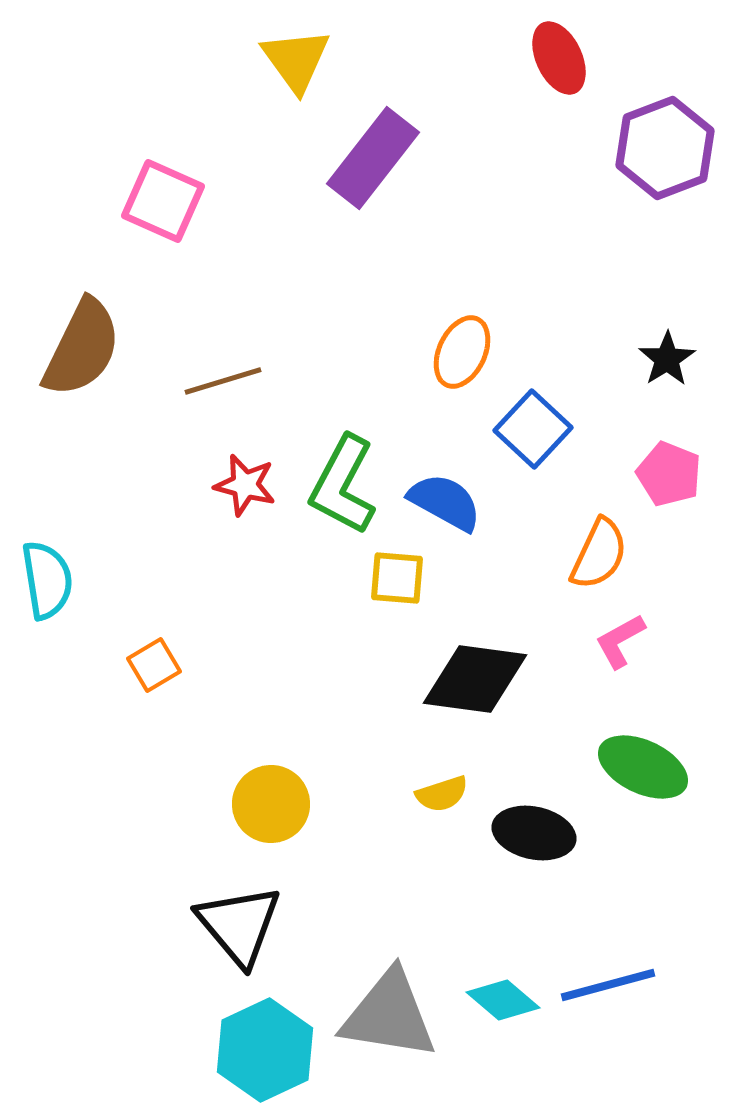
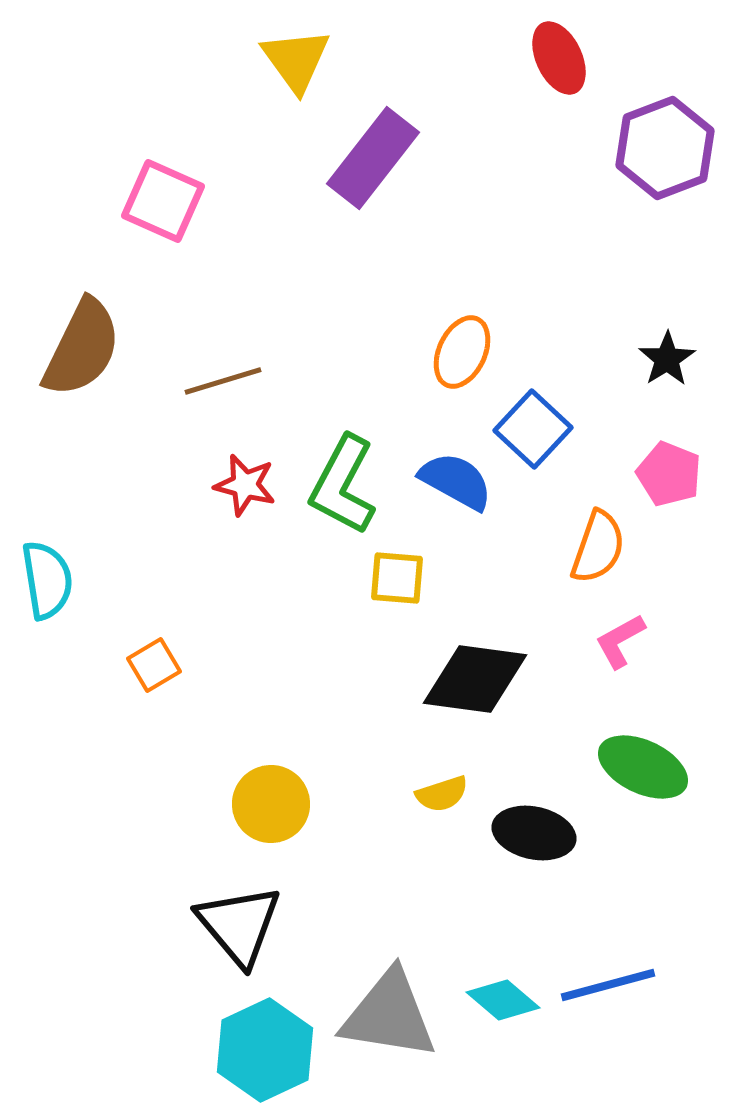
blue semicircle: moved 11 px right, 21 px up
orange semicircle: moved 1 px left, 7 px up; rotated 6 degrees counterclockwise
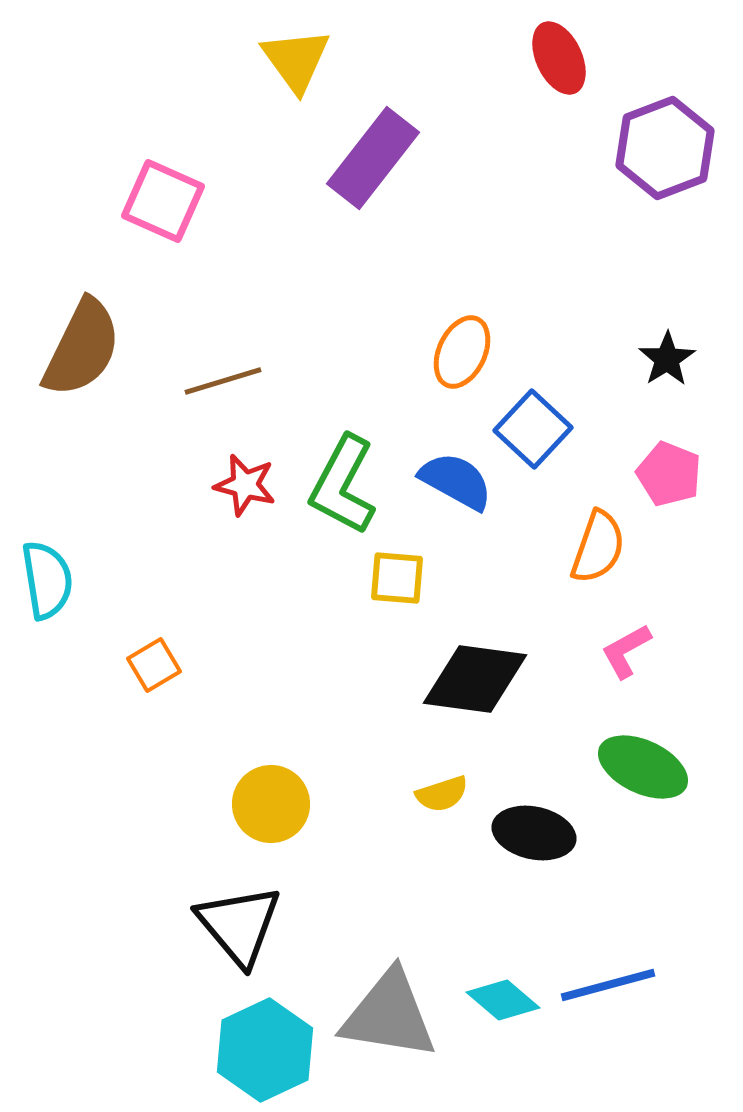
pink L-shape: moved 6 px right, 10 px down
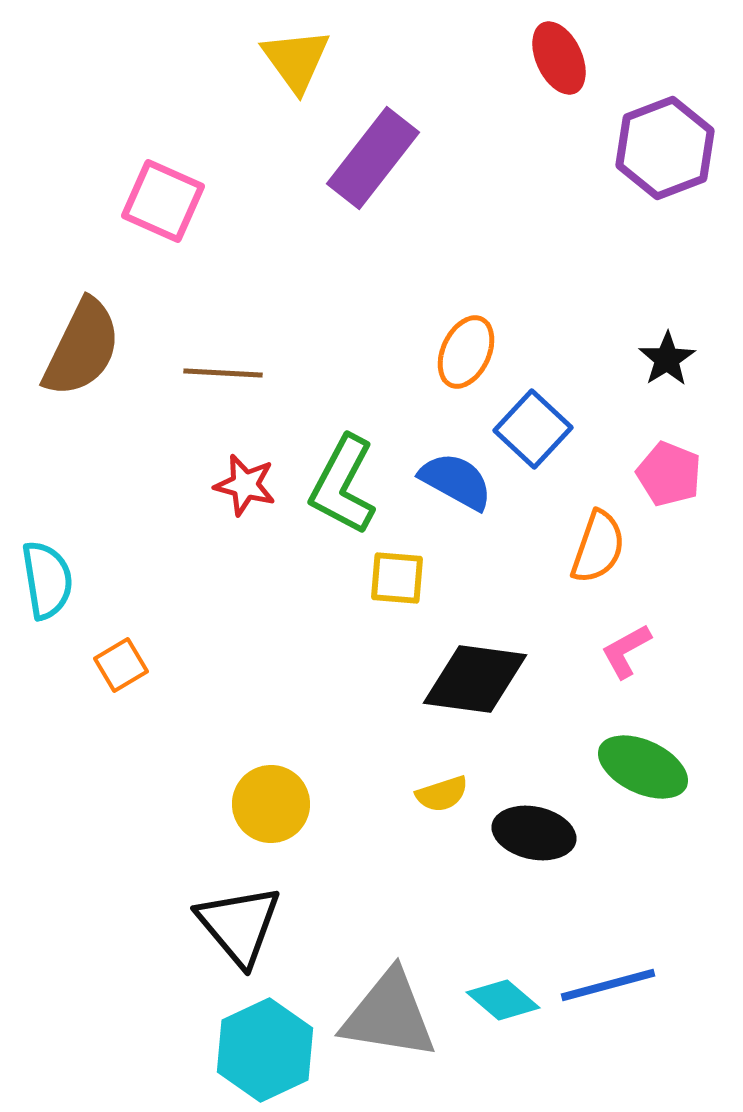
orange ellipse: moved 4 px right
brown line: moved 8 px up; rotated 20 degrees clockwise
orange square: moved 33 px left
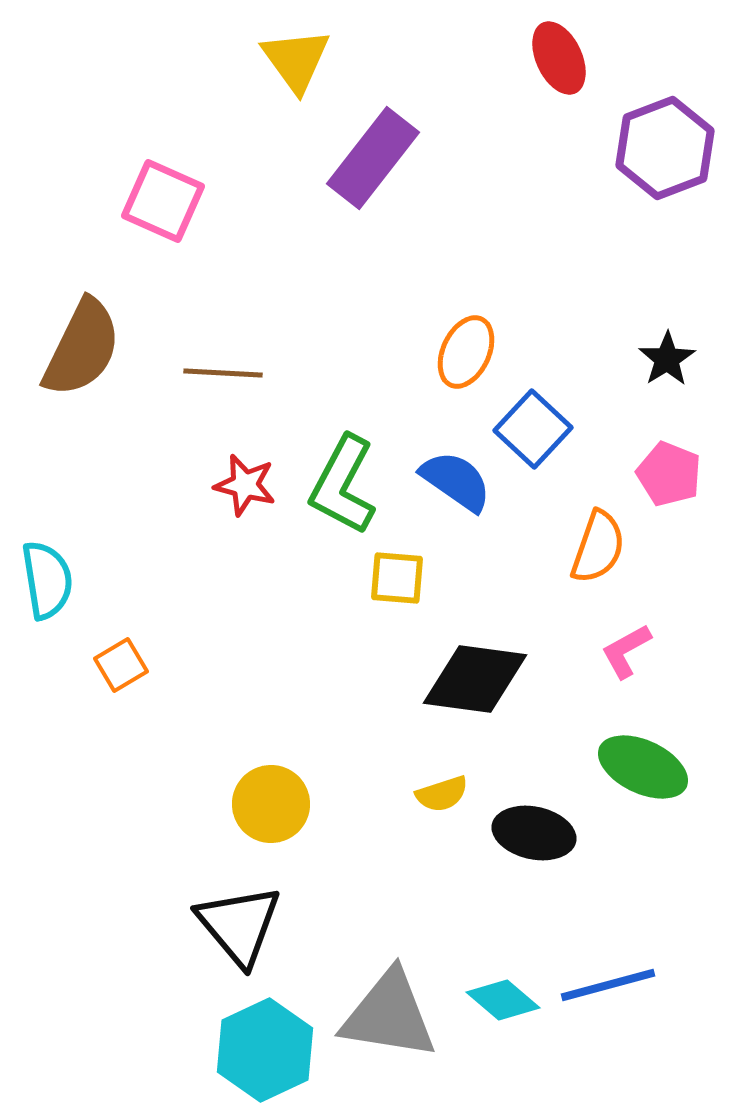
blue semicircle: rotated 6 degrees clockwise
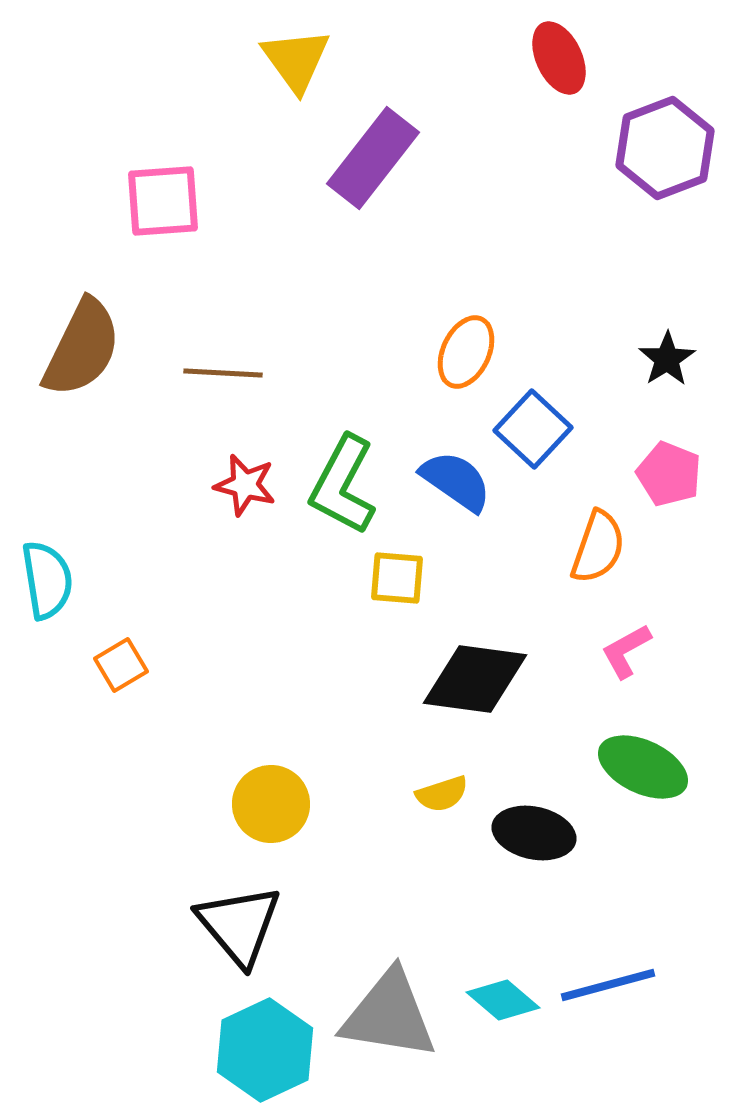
pink square: rotated 28 degrees counterclockwise
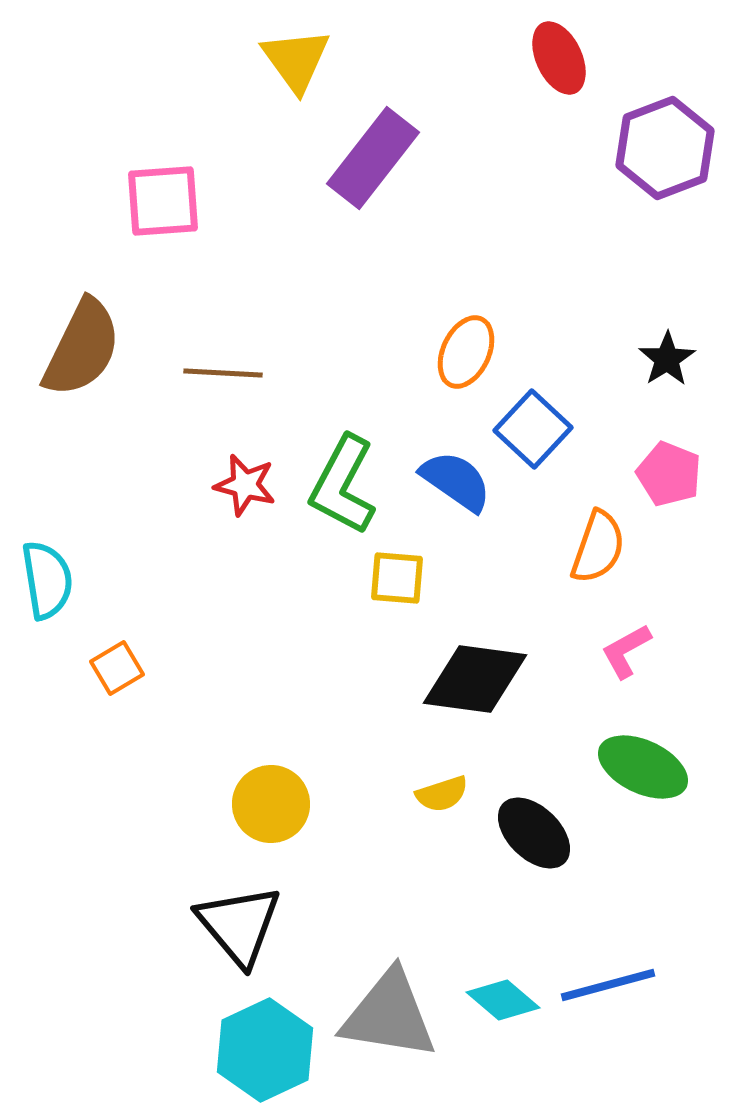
orange square: moved 4 px left, 3 px down
black ellipse: rotated 32 degrees clockwise
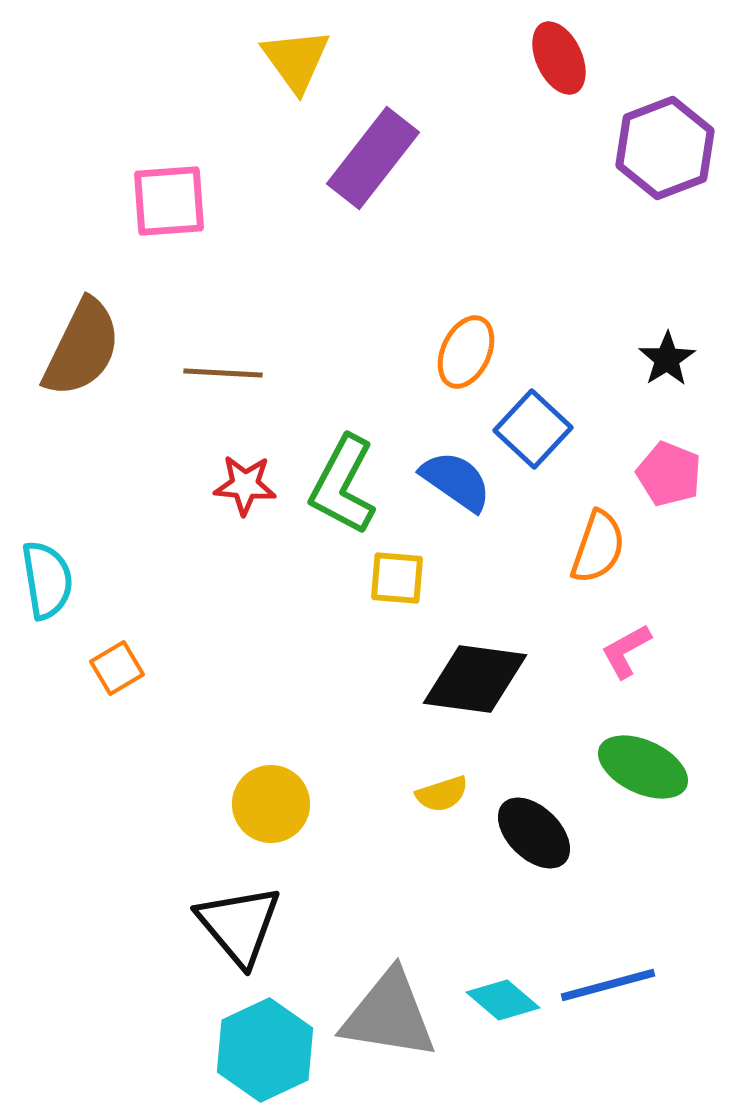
pink square: moved 6 px right
red star: rotated 10 degrees counterclockwise
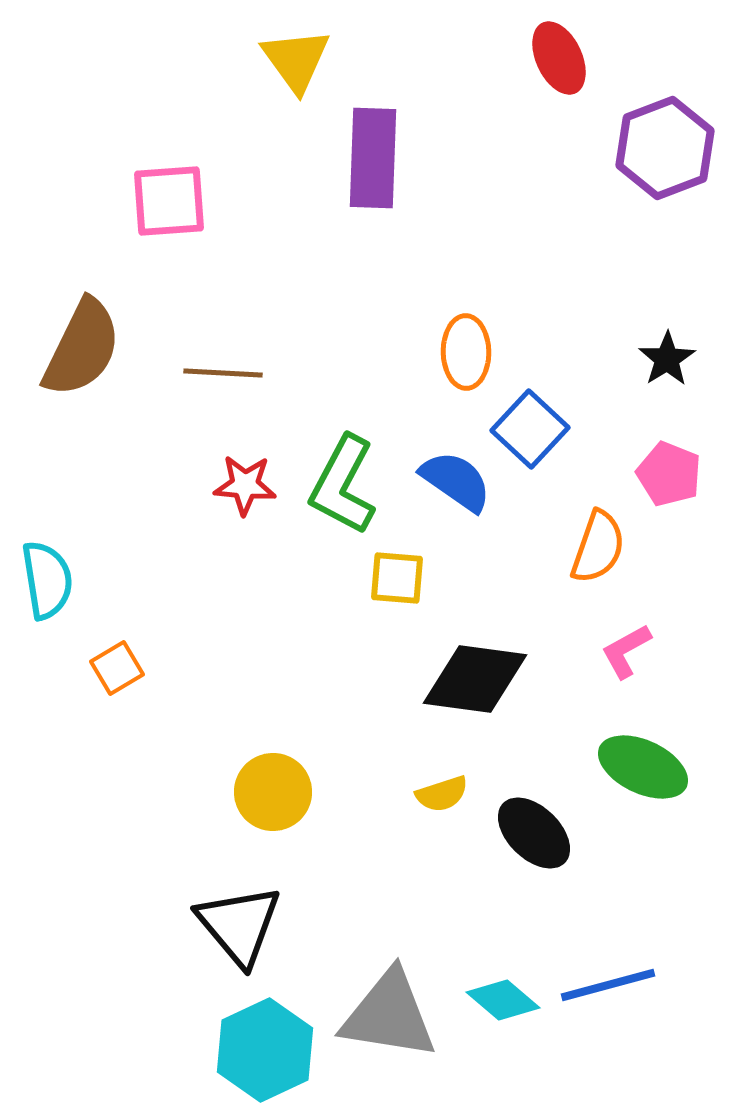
purple rectangle: rotated 36 degrees counterclockwise
orange ellipse: rotated 26 degrees counterclockwise
blue square: moved 3 px left
yellow circle: moved 2 px right, 12 px up
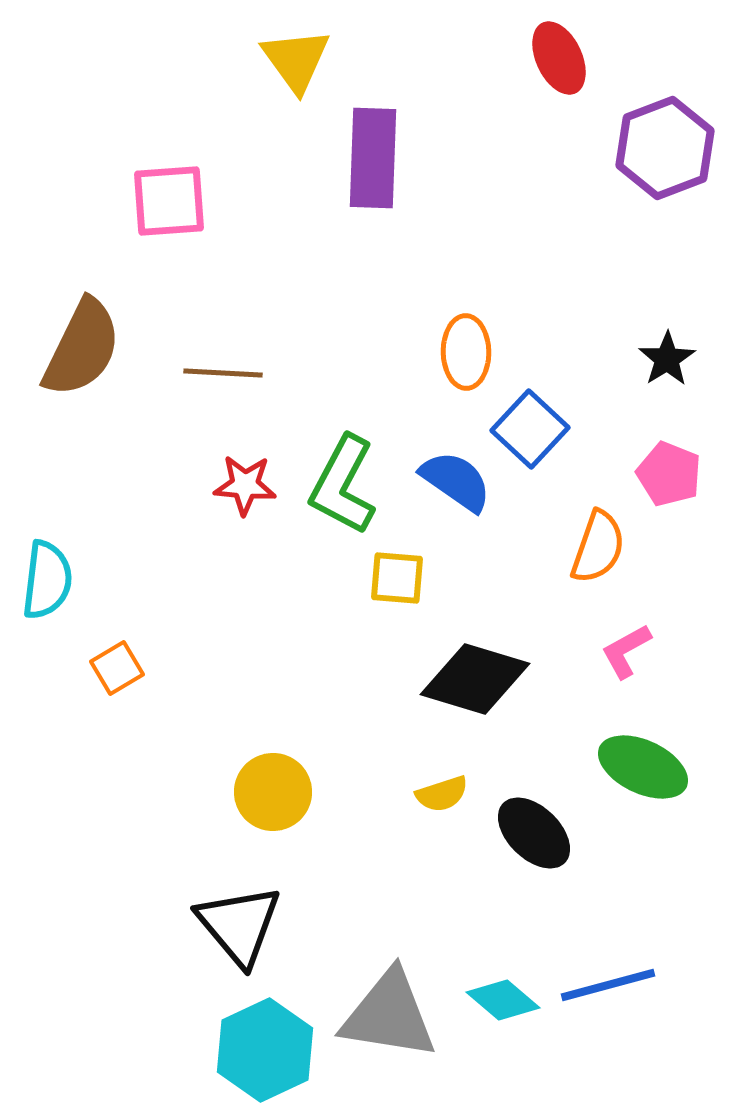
cyan semicircle: rotated 16 degrees clockwise
black diamond: rotated 9 degrees clockwise
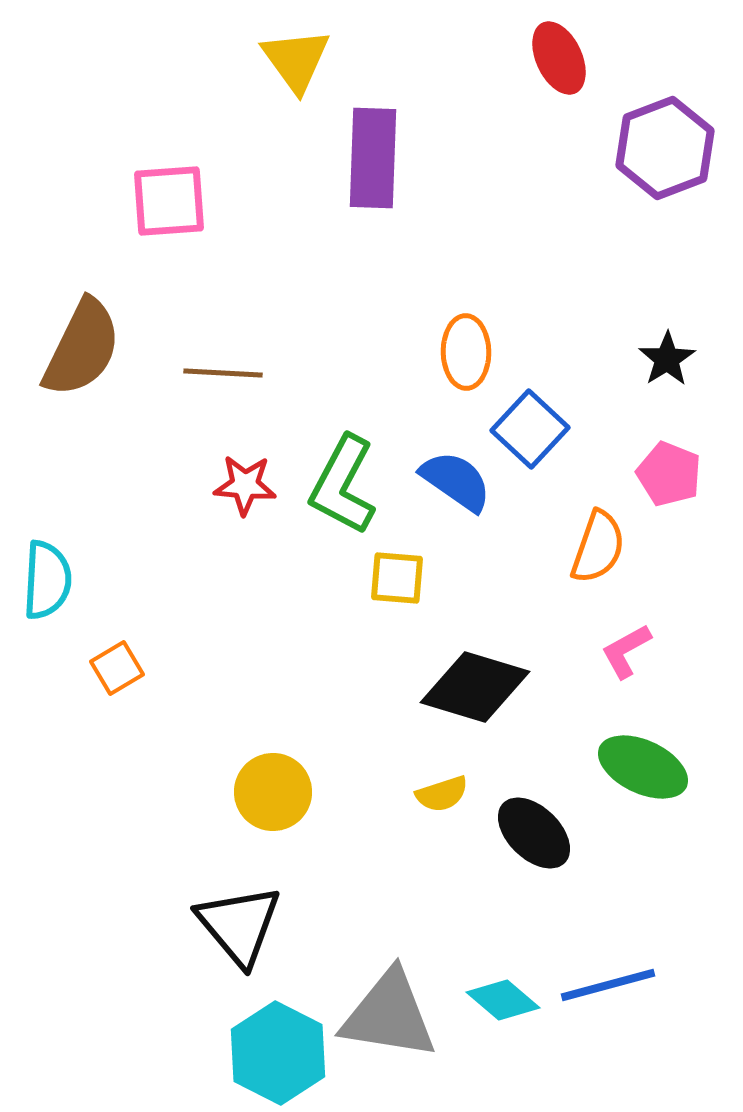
cyan semicircle: rotated 4 degrees counterclockwise
black diamond: moved 8 px down
cyan hexagon: moved 13 px right, 3 px down; rotated 8 degrees counterclockwise
